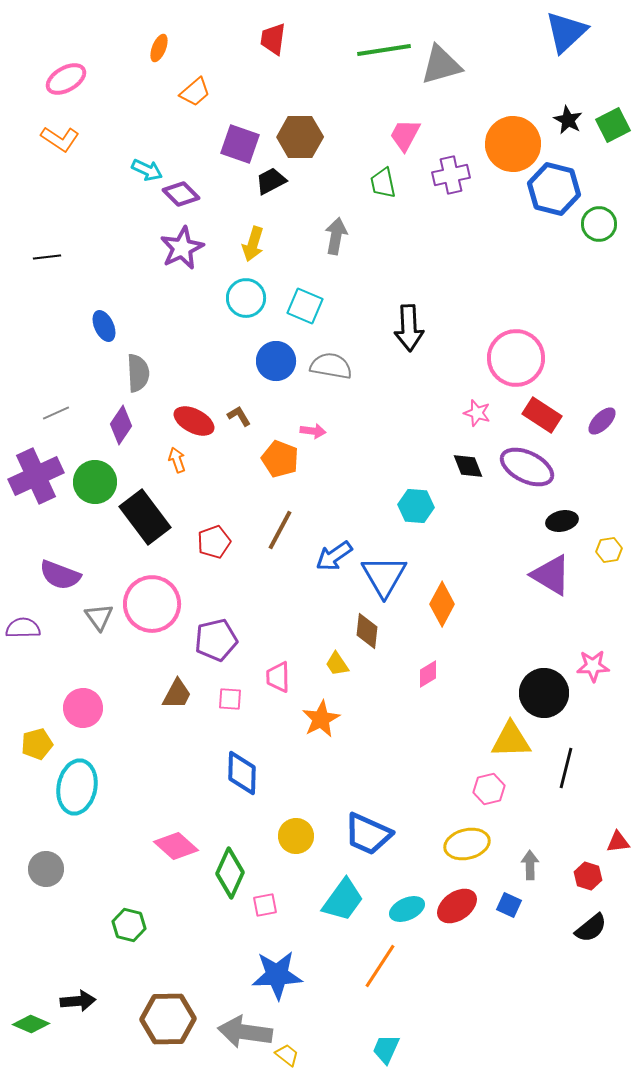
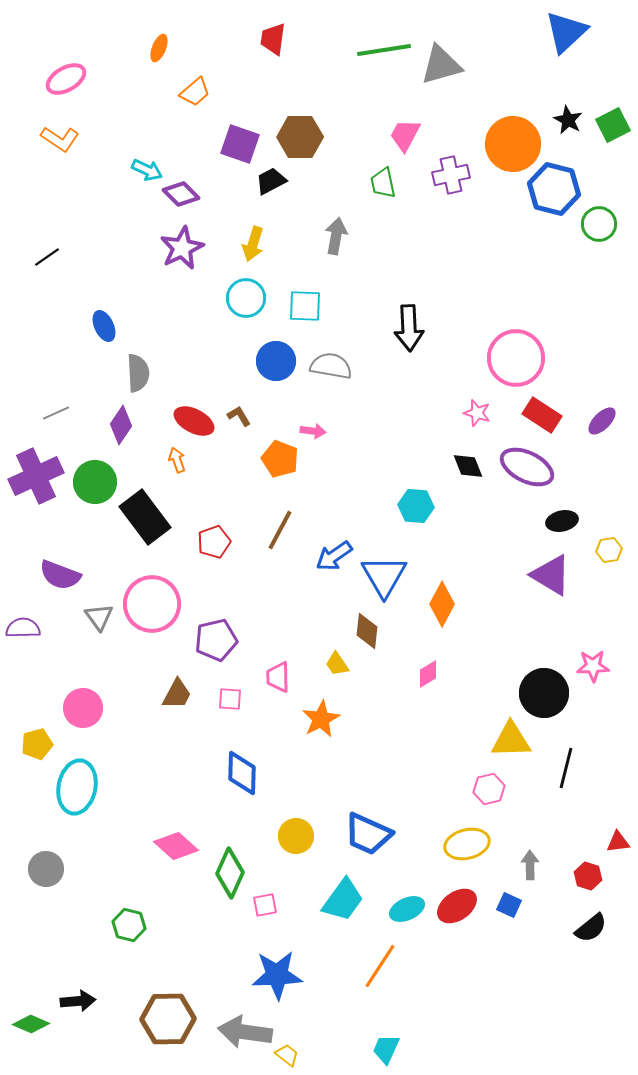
black line at (47, 257): rotated 28 degrees counterclockwise
cyan square at (305, 306): rotated 21 degrees counterclockwise
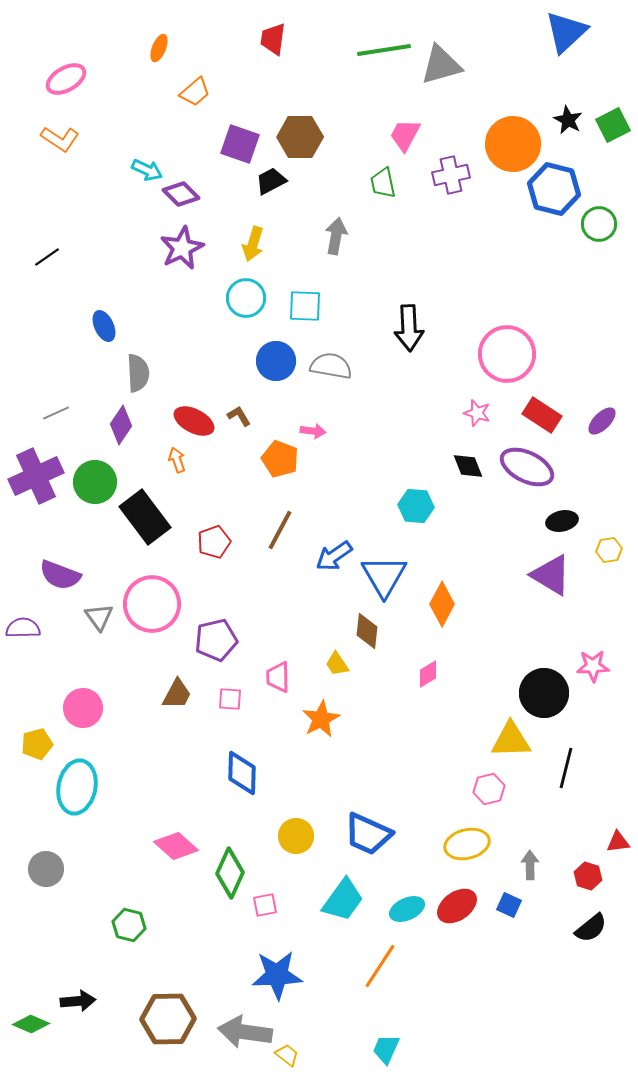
pink circle at (516, 358): moved 9 px left, 4 px up
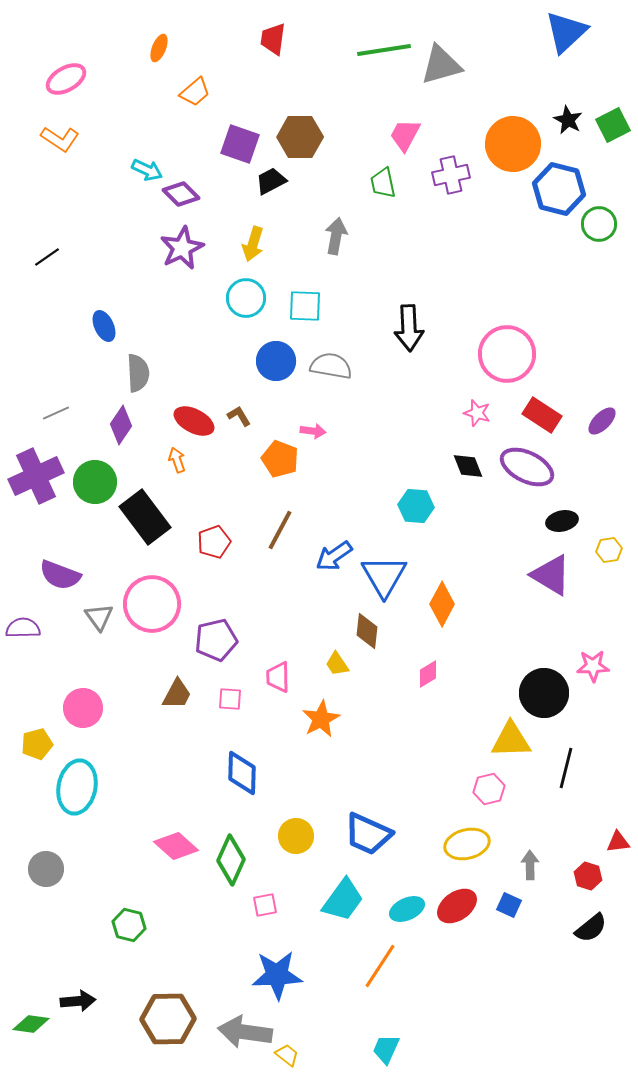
blue hexagon at (554, 189): moved 5 px right
green diamond at (230, 873): moved 1 px right, 13 px up
green diamond at (31, 1024): rotated 15 degrees counterclockwise
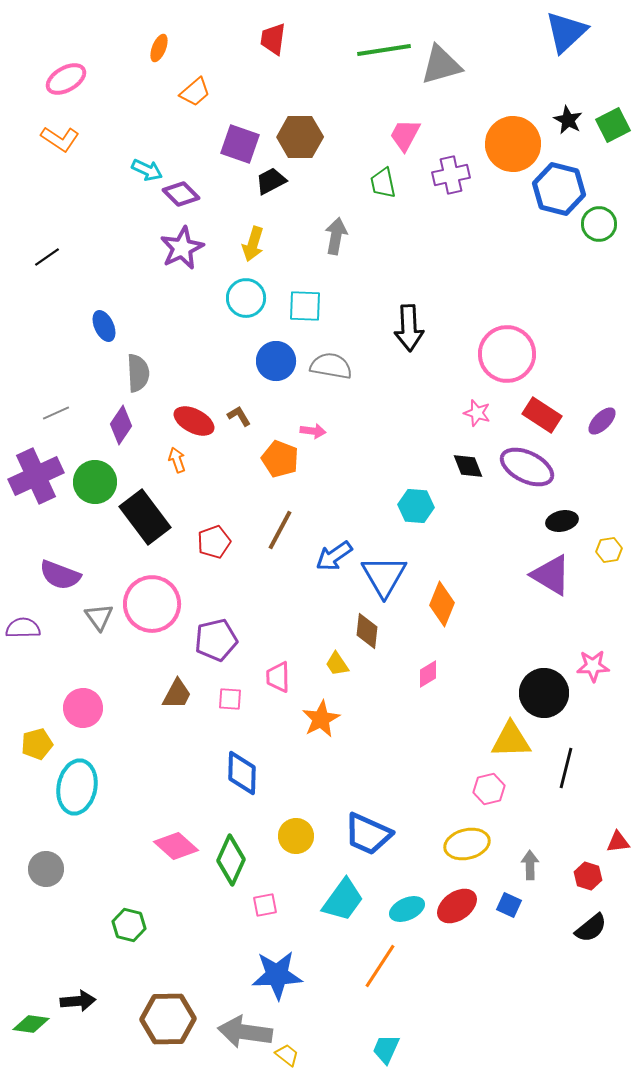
orange diamond at (442, 604): rotated 6 degrees counterclockwise
